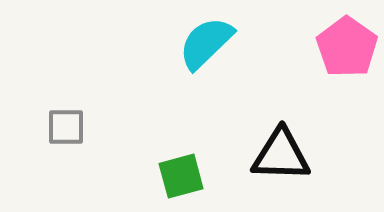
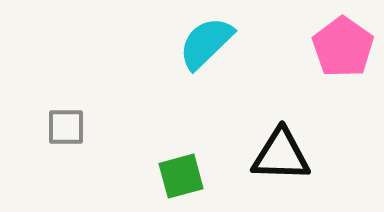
pink pentagon: moved 4 px left
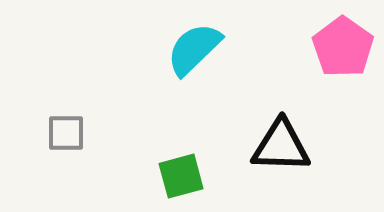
cyan semicircle: moved 12 px left, 6 px down
gray square: moved 6 px down
black triangle: moved 9 px up
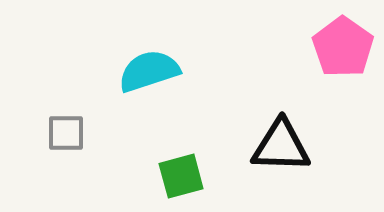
cyan semicircle: moved 45 px left, 22 px down; rotated 26 degrees clockwise
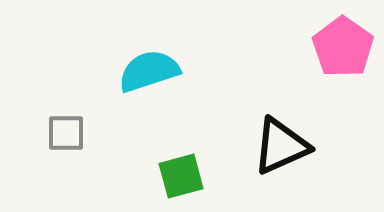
black triangle: rotated 26 degrees counterclockwise
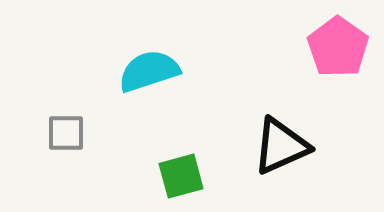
pink pentagon: moved 5 px left
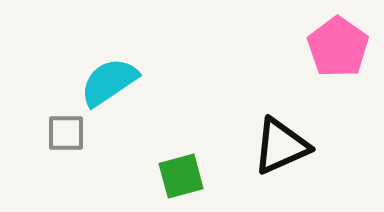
cyan semicircle: moved 40 px left, 11 px down; rotated 16 degrees counterclockwise
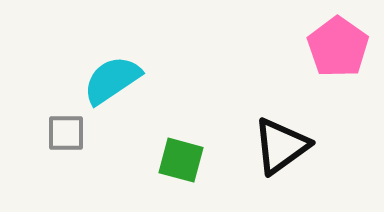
cyan semicircle: moved 3 px right, 2 px up
black triangle: rotated 12 degrees counterclockwise
green square: moved 16 px up; rotated 30 degrees clockwise
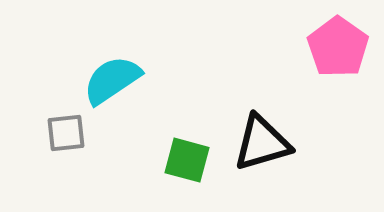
gray square: rotated 6 degrees counterclockwise
black triangle: moved 19 px left, 3 px up; rotated 20 degrees clockwise
green square: moved 6 px right
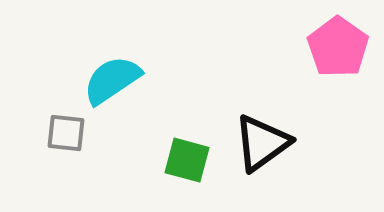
gray square: rotated 12 degrees clockwise
black triangle: rotated 20 degrees counterclockwise
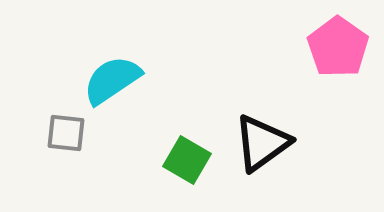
green square: rotated 15 degrees clockwise
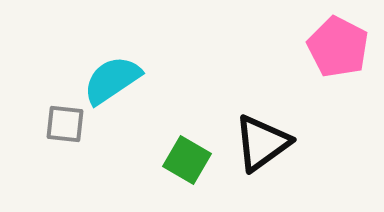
pink pentagon: rotated 8 degrees counterclockwise
gray square: moved 1 px left, 9 px up
